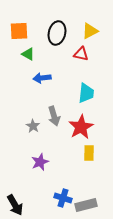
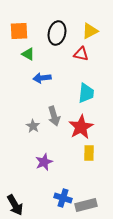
purple star: moved 4 px right
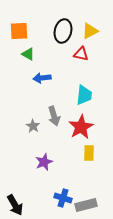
black ellipse: moved 6 px right, 2 px up
cyan trapezoid: moved 2 px left, 2 px down
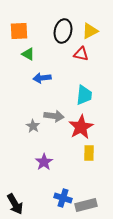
gray arrow: rotated 66 degrees counterclockwise
purple star: rotated 12 degrees counterclockwise
black arrow: moved 1 px up
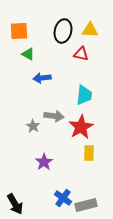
yellow triangle: moved 1 px up; rotated 30 degrees clockwise
blue cross: rotated 18 degrees clockwise
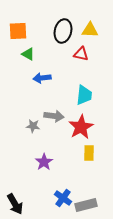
orange square: moved 1 px left
gray star: rotated 24 degrees counterclockwise
